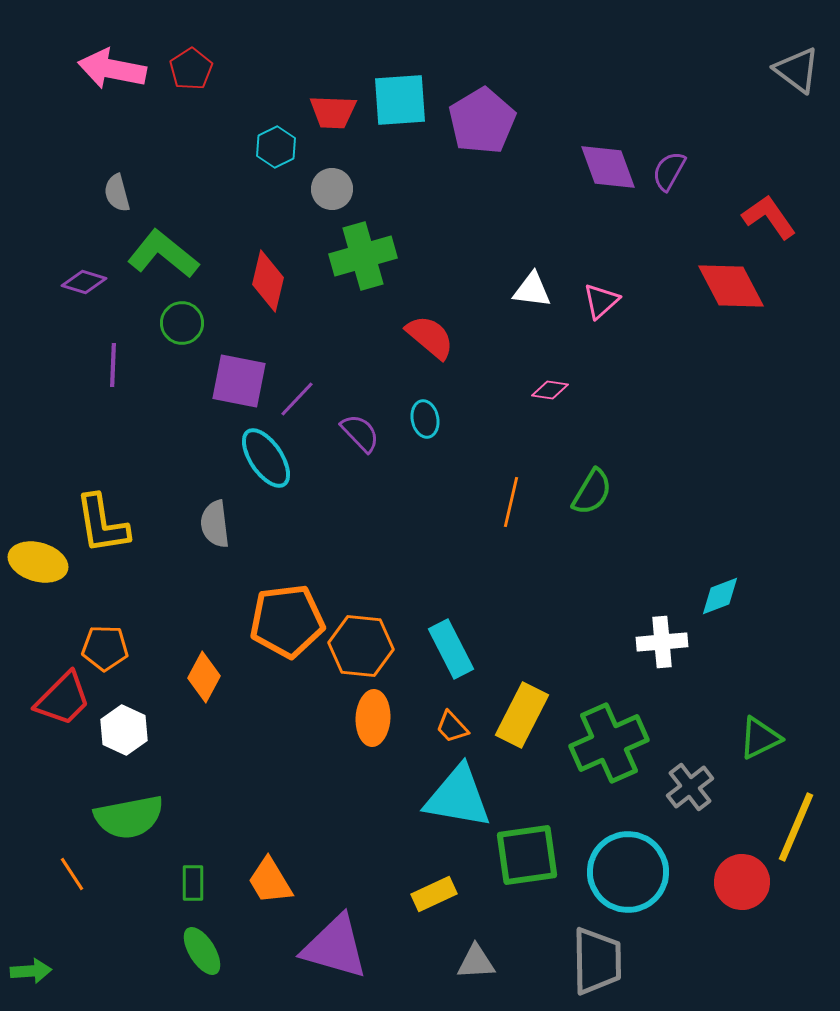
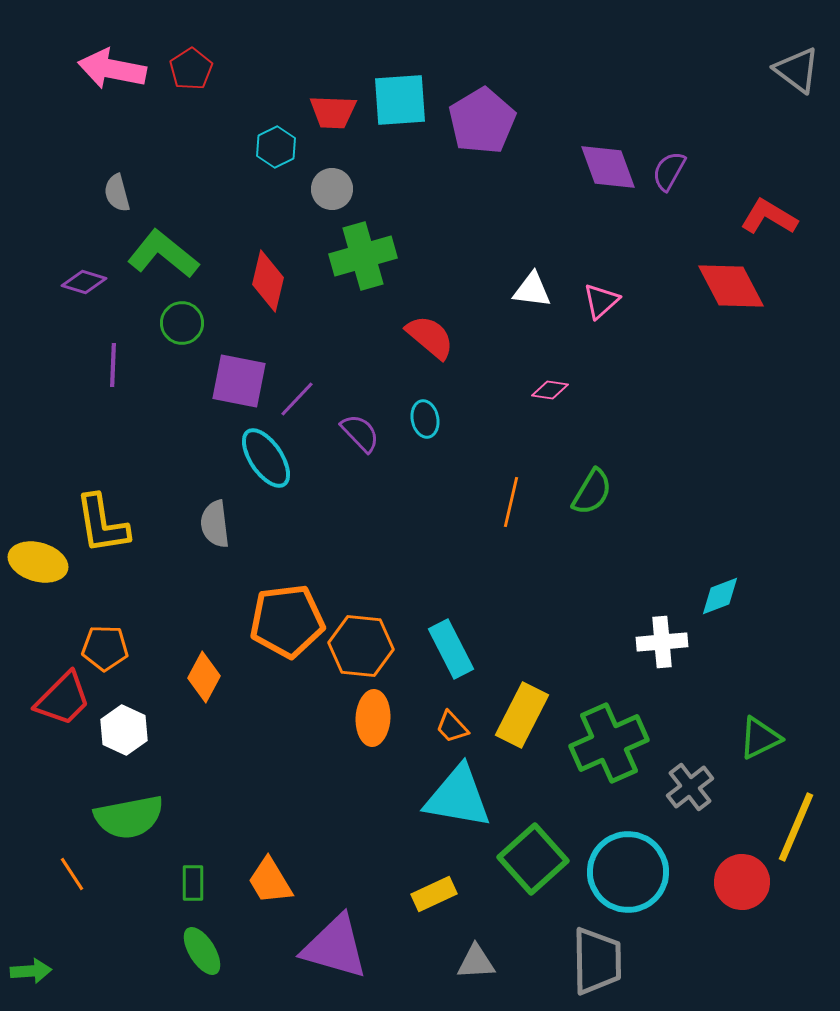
red L-shape at (769, 217): rotated 24 degrees counterclockwise
green square at (527, 855): moved 6 px right, 4 px down; rotated 34 degrees counterclockwise
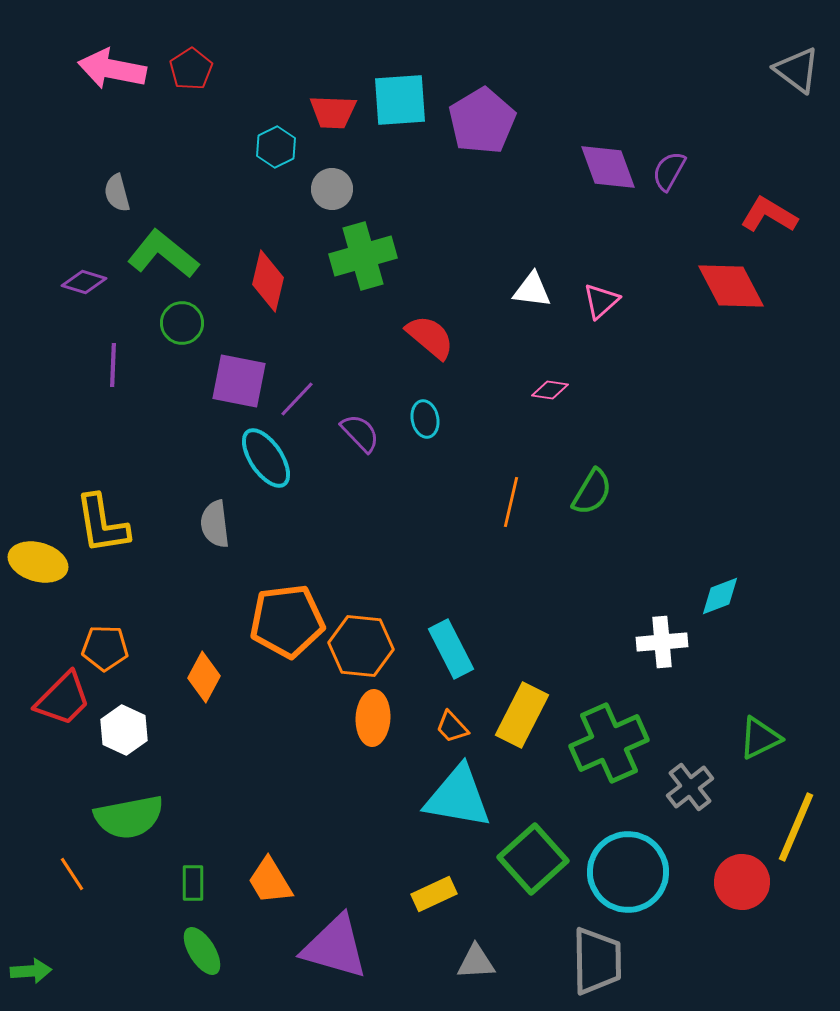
red L-shape at (769, 217): moved 2 px up
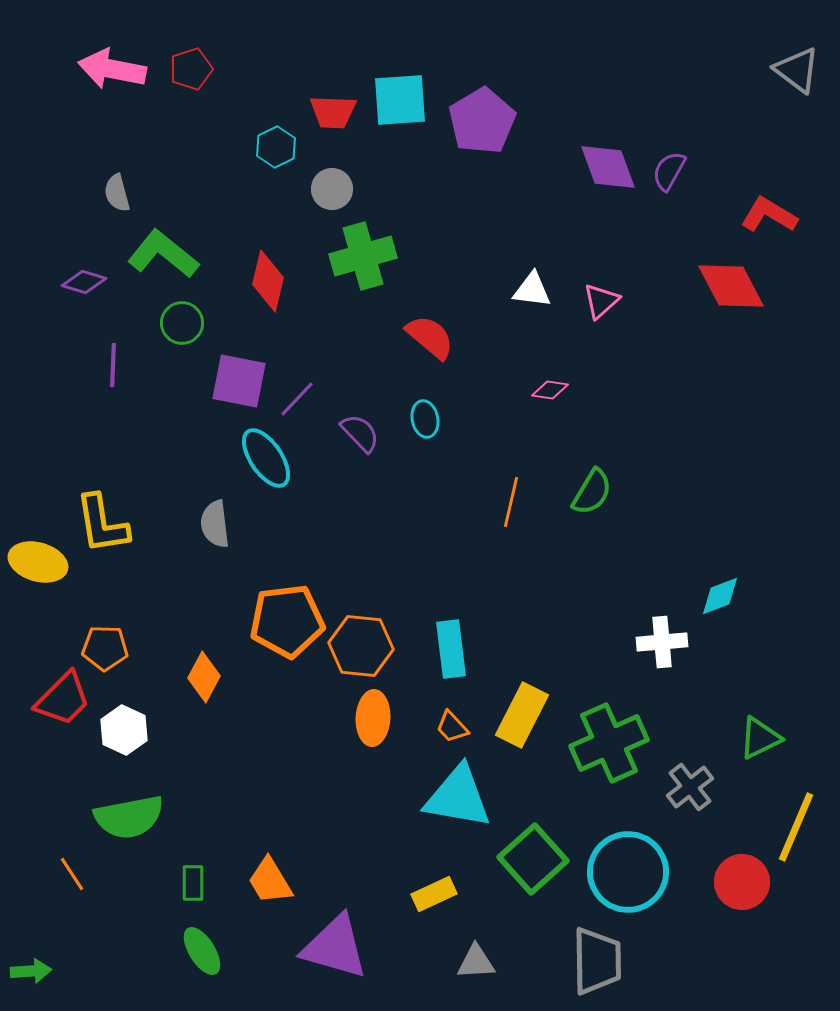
red pentagon at (191, 69): rotated 15 degrees clockwise
cyan rectangle at (451, 649): rotated 20 degrees clockwise
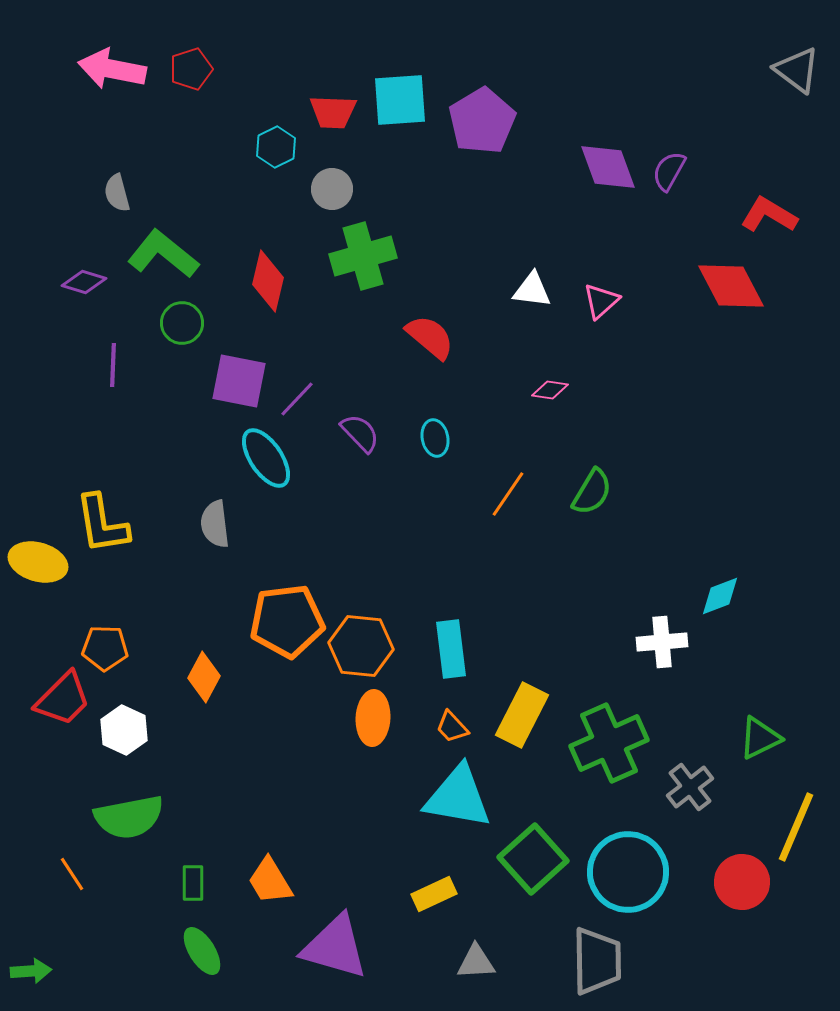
cyan ellipse at (425, 419): moved 10 px right, 19 px down
orange line at (511, 502): moved 3 px left, 8 px up; rotated 21 degrees clockwise
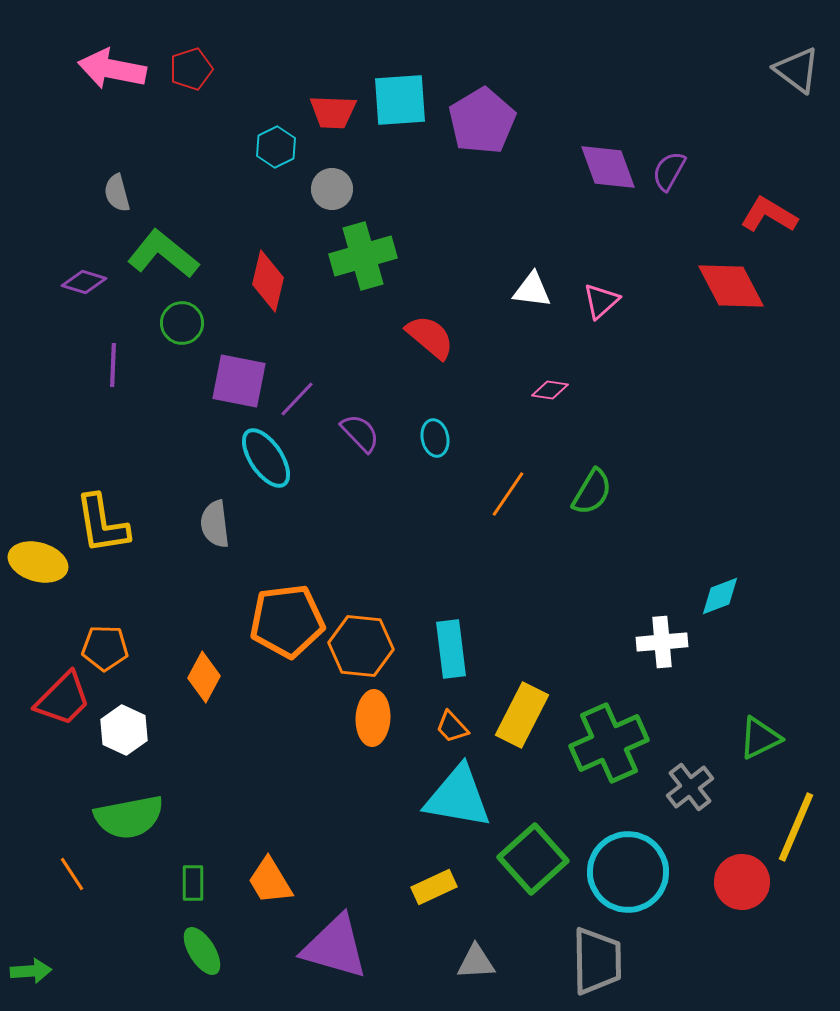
yellow rectangle at (434, 894): moved 7 px up
